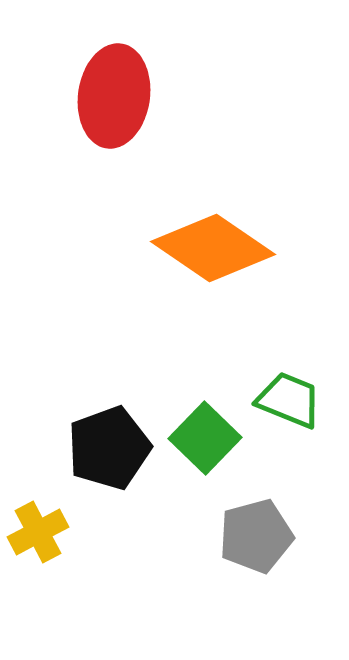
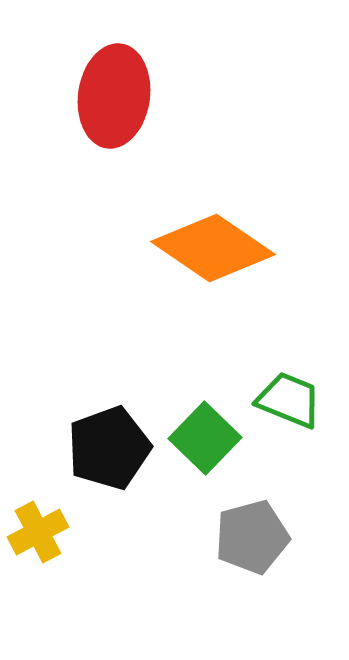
gray pentagon: moved 4 px left, 1 px down
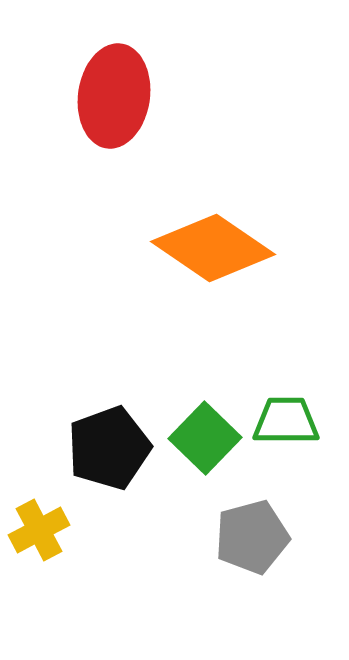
green trapezoid: moved 3 px left, 21 px down; rotated 22 degrees counterclockwise
yellow cross: moved 1 px right, 2 px up
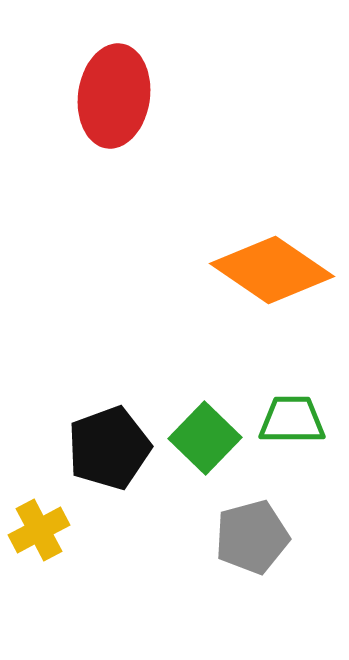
orange diamond: moved 59 px right, 22 px down
green trapezoid: moved 6 px right, 1 px up
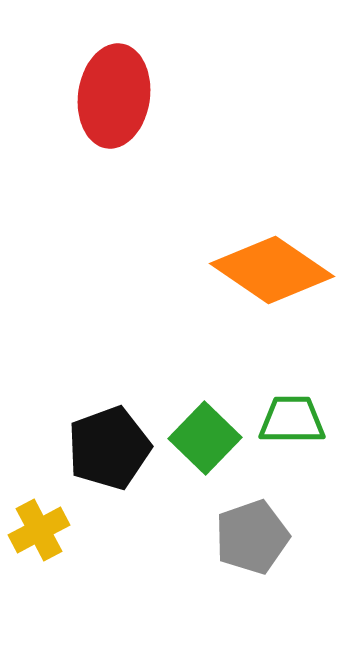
gray pentagon: rotated 4 degrees counterclockwise
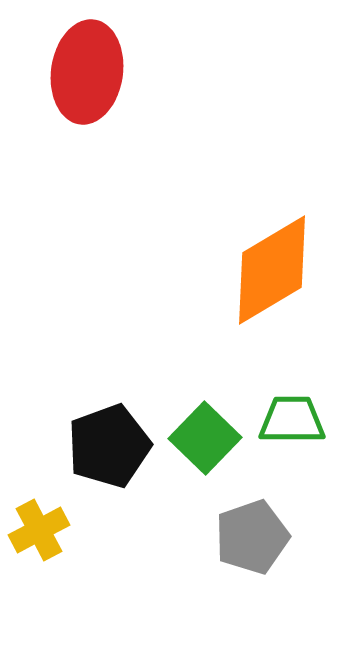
red ellipse: moved 27 px left, 24 px up
orange diamond: rotated 65 degrees counterclockwise
black pentagon: moved 2 px up
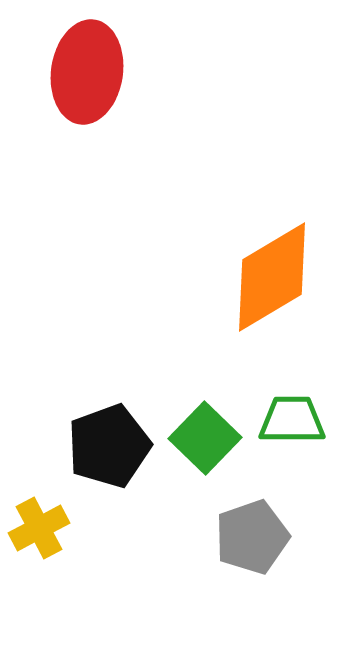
orange diamond: moved 7 px down
yellow cross: moved 2 px up
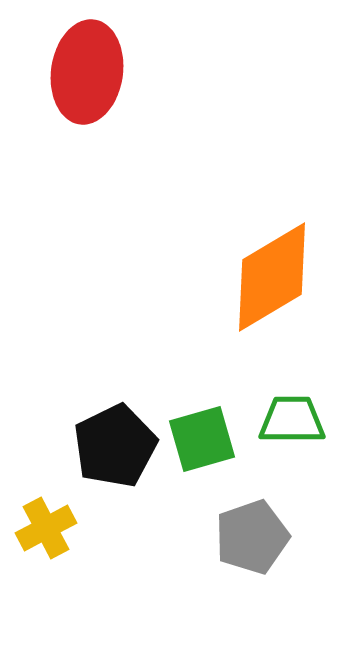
green square: moved 3 px left, 1 px down; rotated 30 degrees clockwise
black pentagon: moved 6 px right; rotated 6 degrees counterclockwise
yellow cross: moved 7 px right
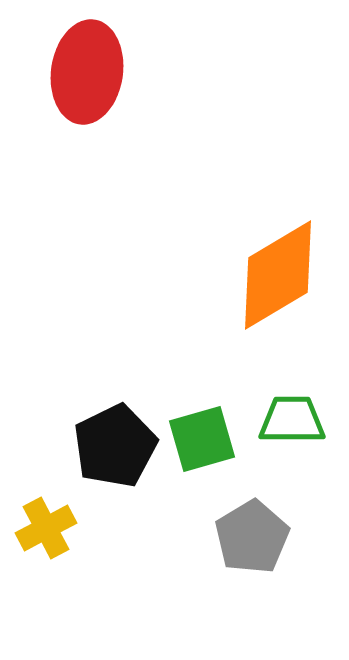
orange diamond: moved 6 px right, 2 px up
gray pentagon: rotated 12 degrees counterclockwise
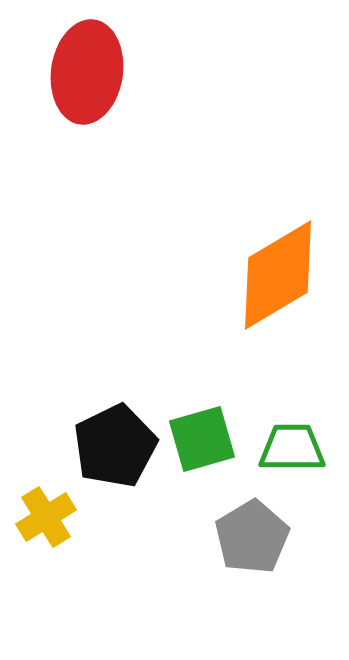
green trapezoid: moved 28 px down
yellow cross: moved 11 px up; rotated 4 degrees counterclockwise
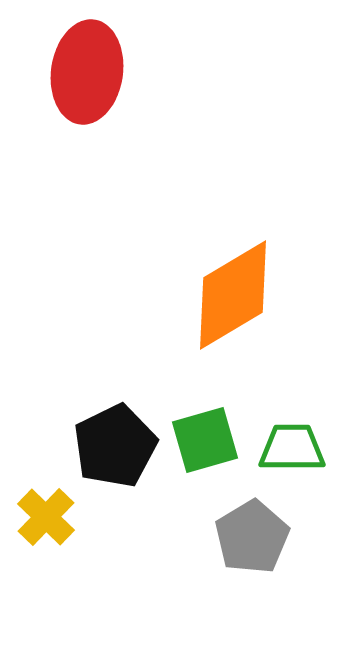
orange diamond: moved 45 px left, 20 px down
green square: moved 3 px right, 1 px down
yellow cross: rotated 14 degrees counterclockwise
